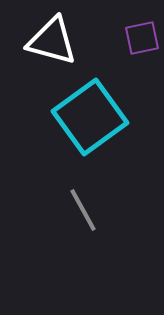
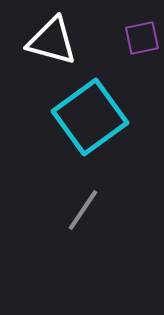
gray line: rotated 63 degrees clockwise
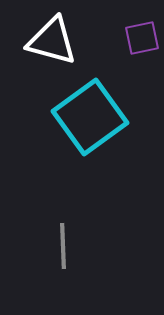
gray line: moved 20 px left, 36 px down; rotated 36 degrees counterclockwise
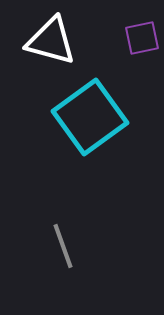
white triangle: moved 1 px left
gray line: rotated 18 degrees counterclockwise
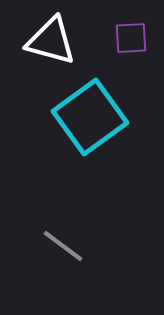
purple square: moved 11 px left; rotated 9 degrees clockwise
gray line: rotated 33 degrees counterclockwise
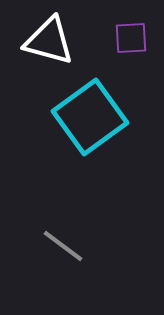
white triangle: moved 2 px left
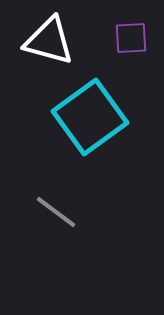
gray line: moved 7 px left, 34 px up
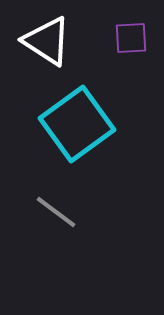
white triangle: moved 2 px left; rotated 18 degrees clockwise
cyan square: moved 13 px left, 7 px down
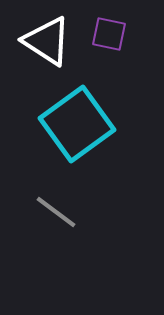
purple square: moved 22 px left, 4 px up; rotated 15 degrees clockwise
